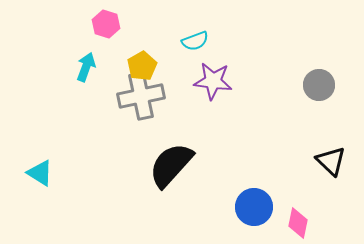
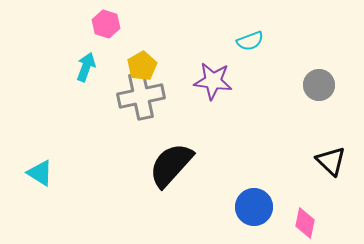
cyan semicircle: moved 55 px right
pink diamond: moved 7 px right
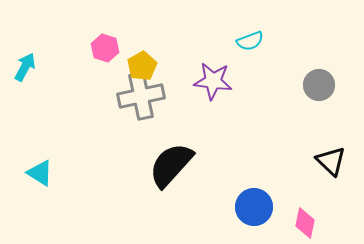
pink hexagon: moved 1 px left, 24 px down
cyan arrow: moved 61 px left; rotated 8 degrees clockwise
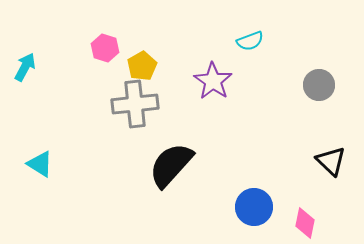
purple star: rotated 27 degrees clockwise
gray cross: moved 6 px left, 8 px down; rotated 6 degrees clockwise
cyan triangle: moved 9 px up
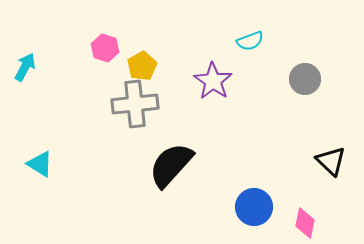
gray circle: moved 14 px left, 6 px up
